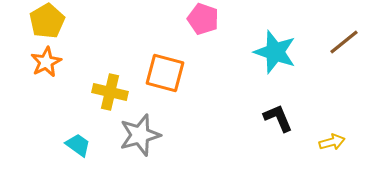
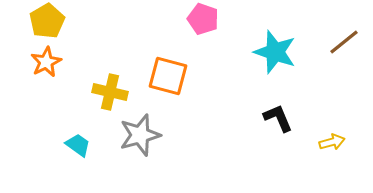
orange square: moved 3 px right, 3 px down
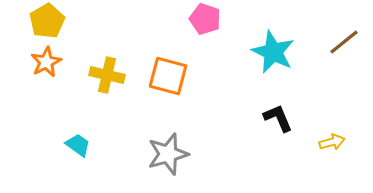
pink pentagon: moved 2 px right
cyan star: moved 2 px left; rotated 6 degrees clockwise
yellow cross: moved 3 px left, 17 px up
gray star: moved 28 px right, 19 px down
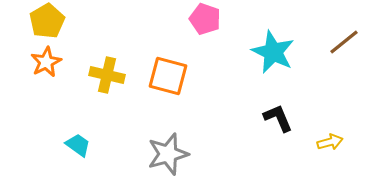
yellow arrow: moved 2 px left
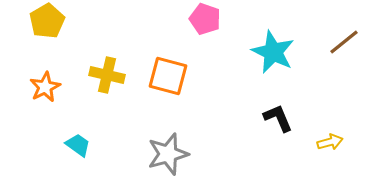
orange star: moved 1 px left, 25 px down
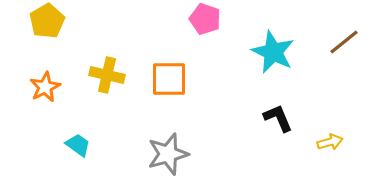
orange square: moved 1 px right, 3 px down; rotated 15 degrees counterclockwise
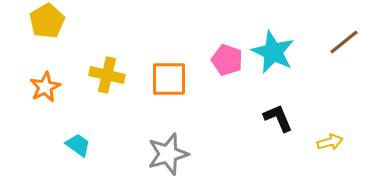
pink pentagon: moved 22 px right, 41 px down
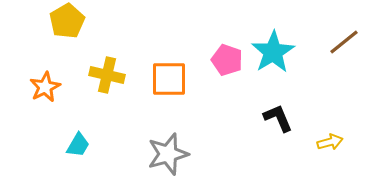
yellow pentagon: moved 20 px right
cyan star: rotated 15 degrees clockwise
cyan trapezoid: rotated 84 degrees clockwise
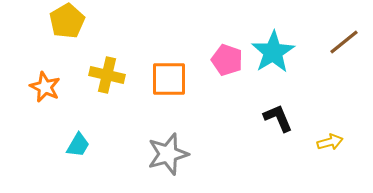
orange star: rotated 20 degrees counterclockwise
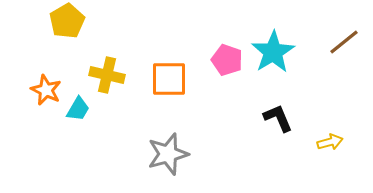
orange star: moved 1 px right, 3 px down
cyan trapezoid: moved 36 px up
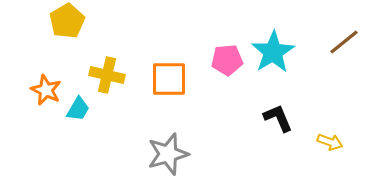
pink pentagon: rotated 24 degrees counterclockwise
yellow arrow: rotated 35 degrees clockwise
